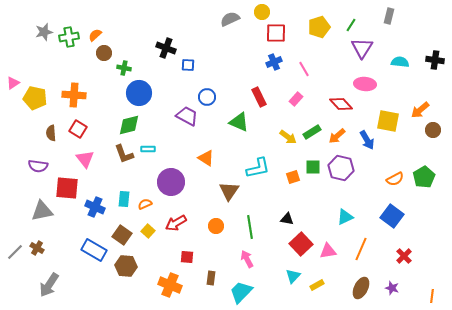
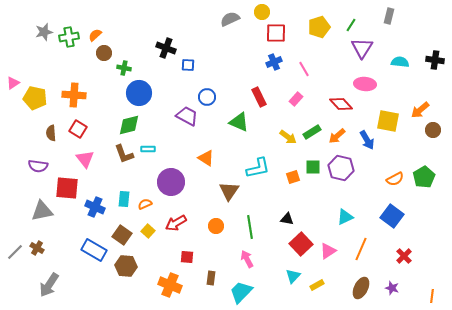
pink triangle at (328, 251): rotated 24 degrees counterclockwise
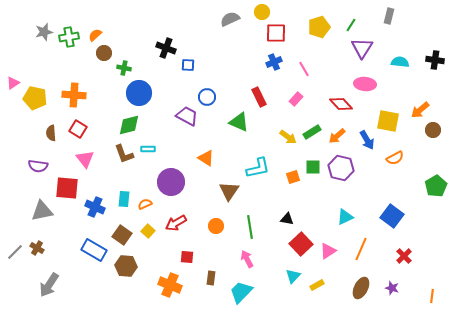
green pentagon at (424, 177): moved 12 px right, 9 px down
orange semicircle at (395, 179): moved 21 px up
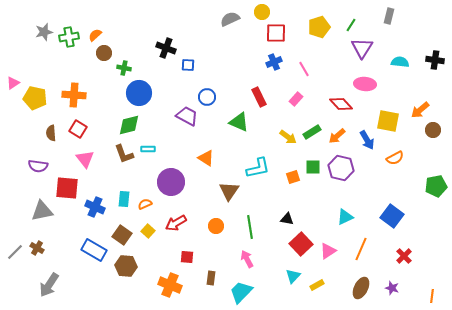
green pentagon at (436, 186): rotated 20 degrees clockwise
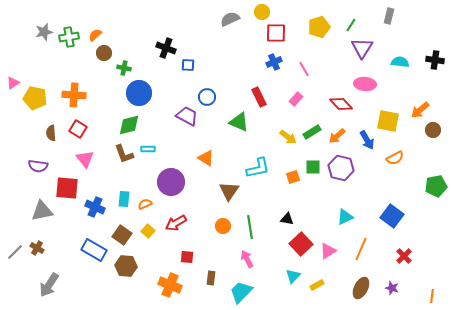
orange circle at (216, 226): moved 7 px right
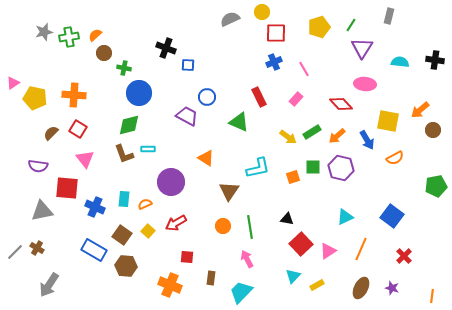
brown semicircle at (51, 133): rotated 49 degrees clockwise
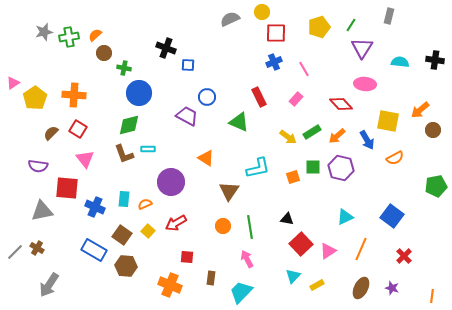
yellow pentagon at (35, 98): rotated 25 degrees clockwise
